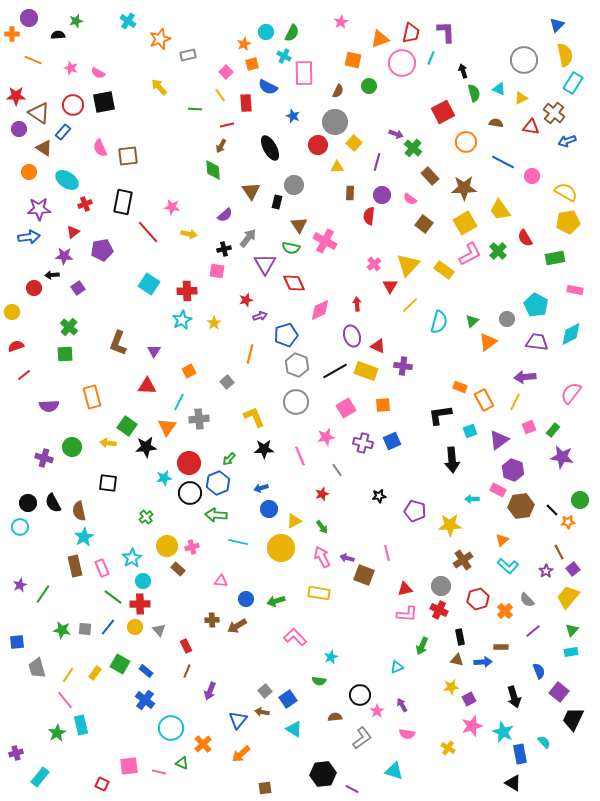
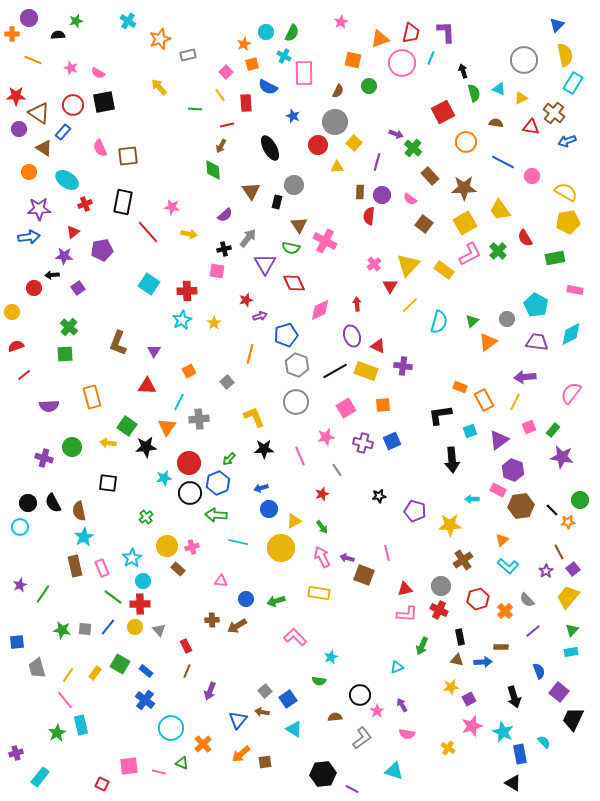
brown rectangle at (350, 193): moved 10 px right, 1 px up
brown square at (265, 788): moved 26 px up
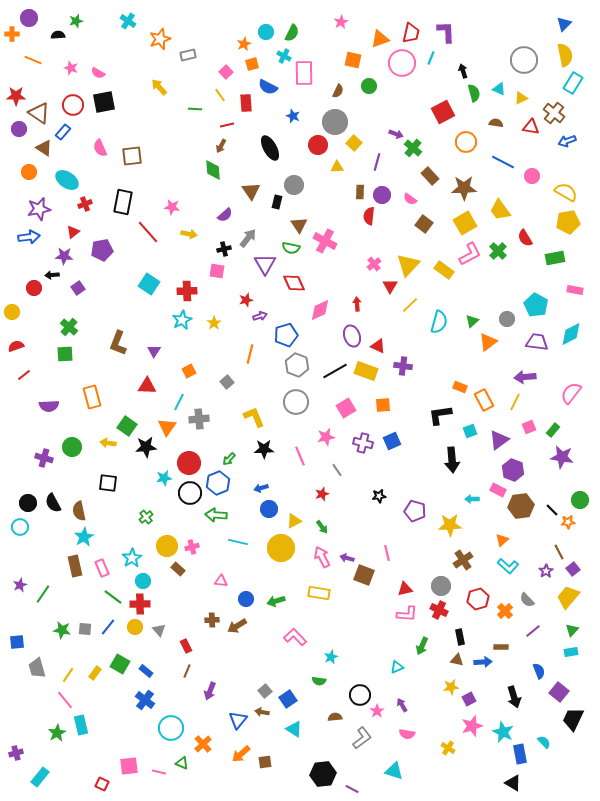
blue triangle at (557, 25): moved 7 px right, 1 px up
brown square at (128, 156): moved 4 px right
purple star at (39, 209): rotated 10 degrees counterclockwise
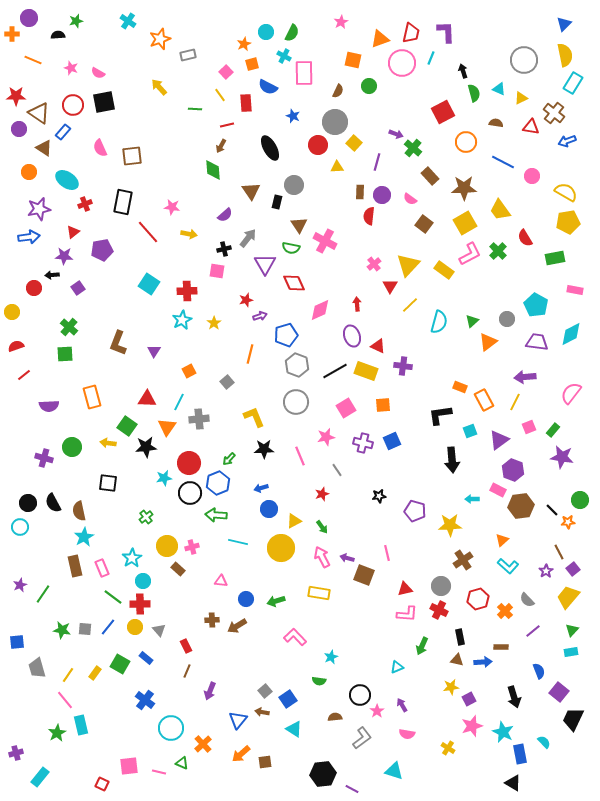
red triangle at (147, 386): moved 13 px down
blue rectangle at (146, 671): moved 13 px up
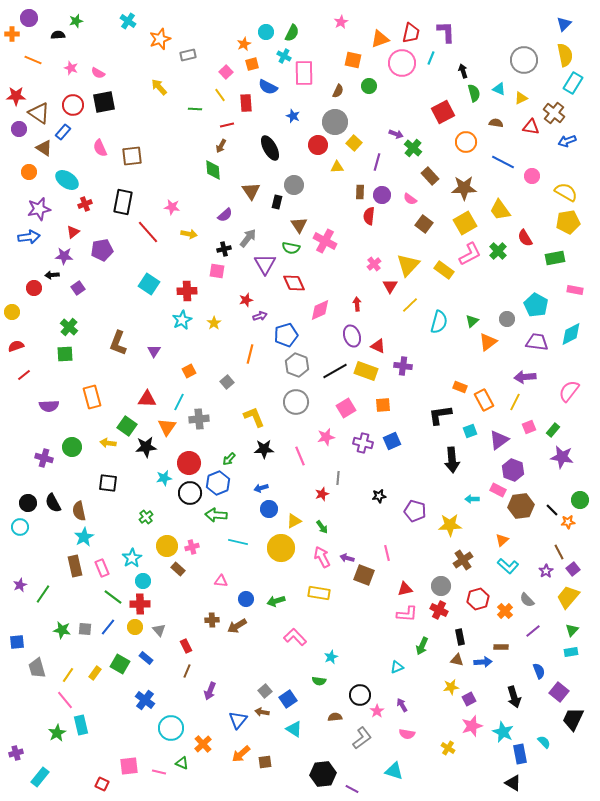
pink semicircle at (571, 393): moved 2 px left, 2 px up
gray line at (337, 470): moved 1 px right, 8 px down; rotated 40 degrees clockwise
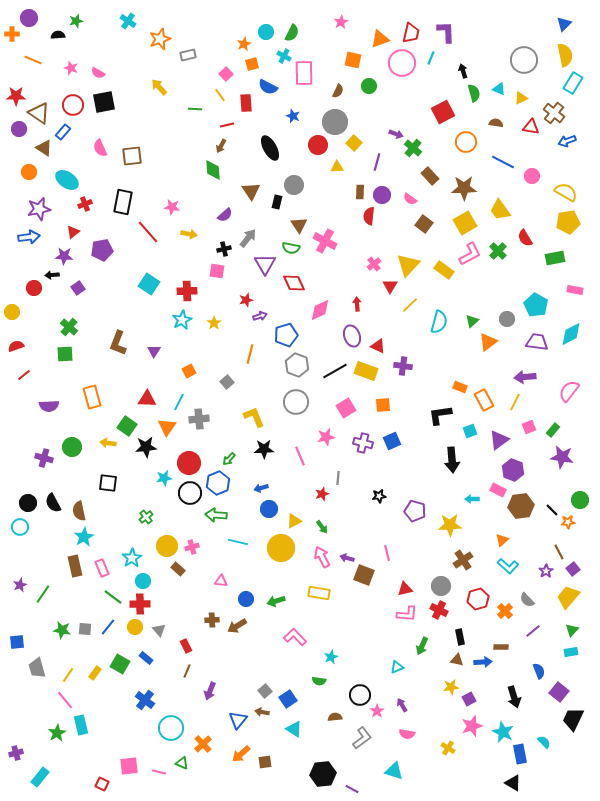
pink square at (226, 72): moved 2 px down
